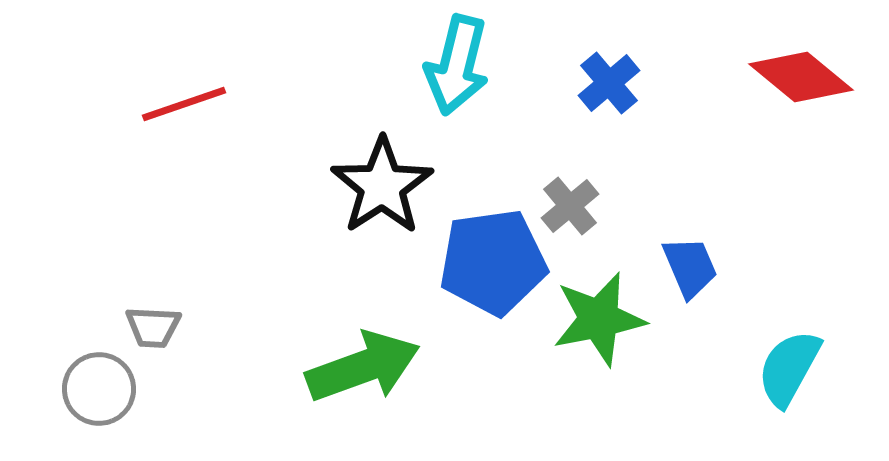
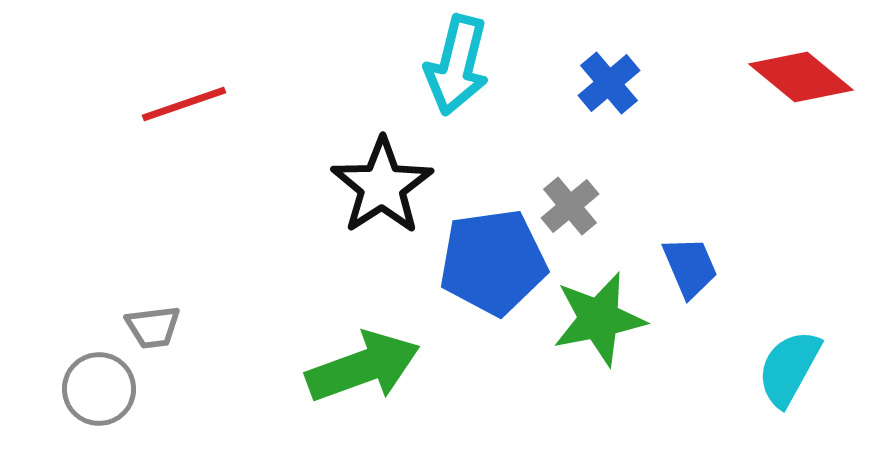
gray trapezoid: rotated 10 degrees counterclockwise
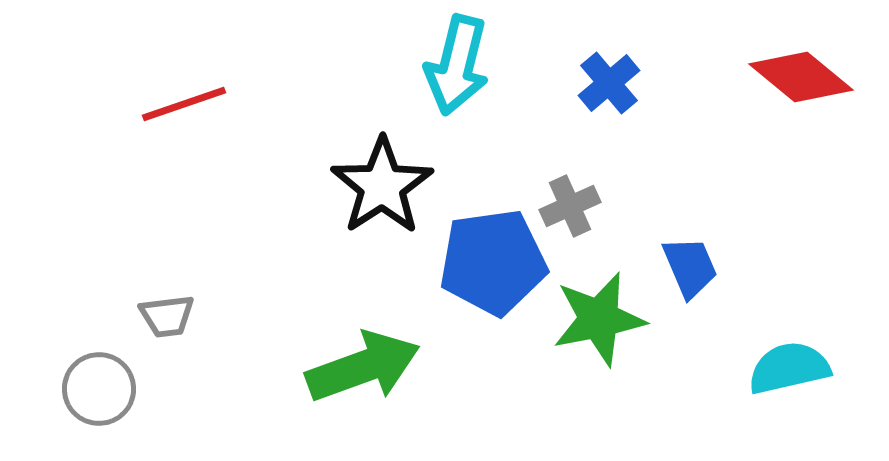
gray cross: rotated 16 degrees clockwise
gray trapezoid: moved 14 px right, 11 px up
cyan semicircle: rotated 48 degrees clockwise
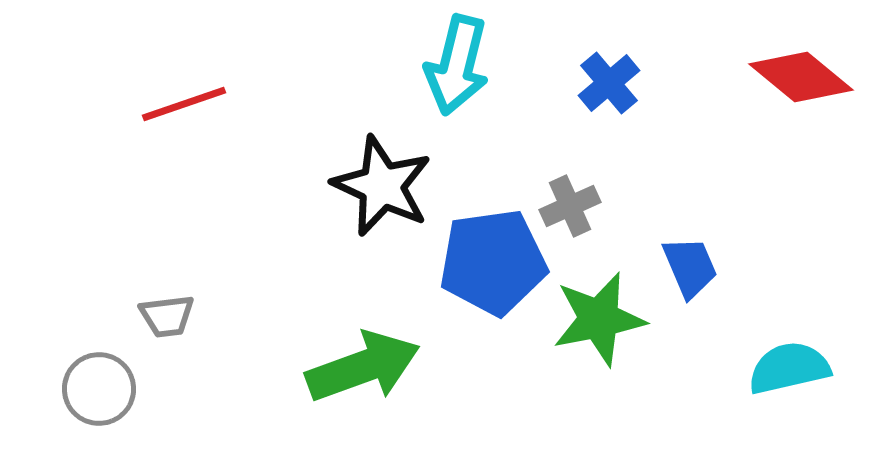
black star: rotated 14 degrees counterclockwise
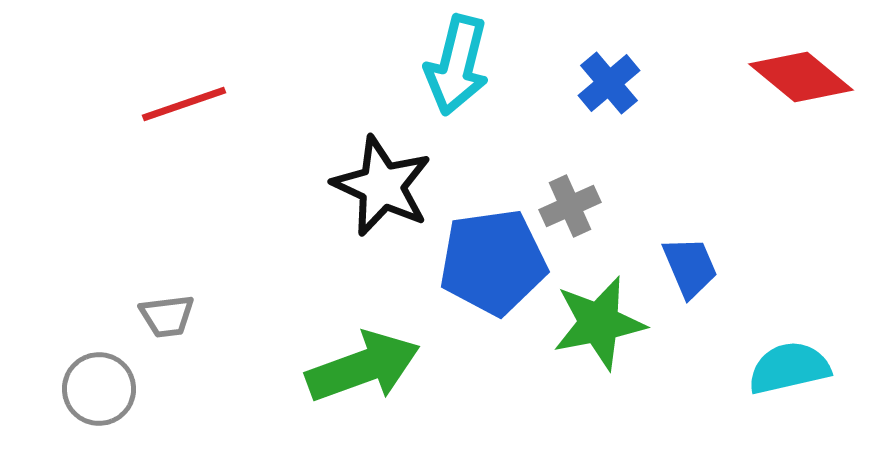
green star: moved 4 px down
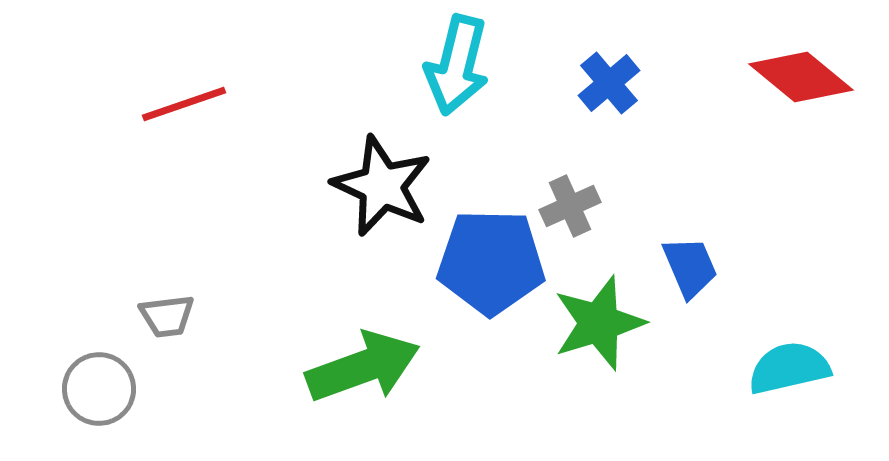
blue pentagon: moved 2 px left; rotated 9 degrees clockwise
green star: rotated 6 degrees counterclockwise
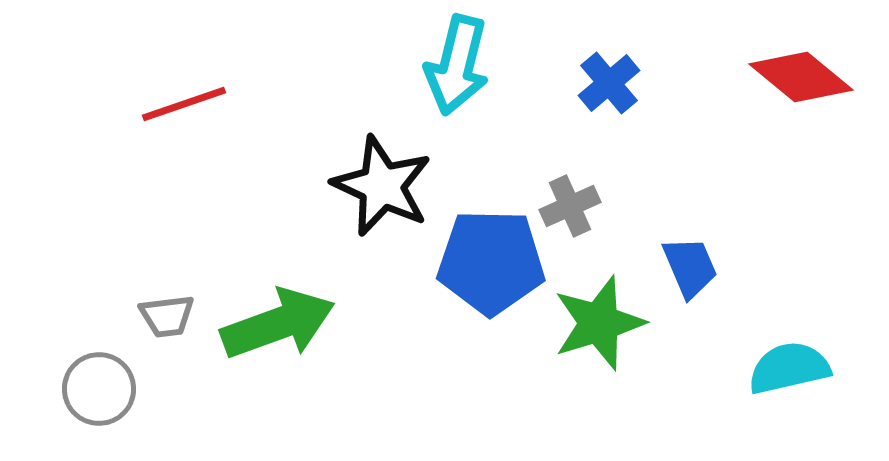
green arrow: moved 85 px left, 43 px up
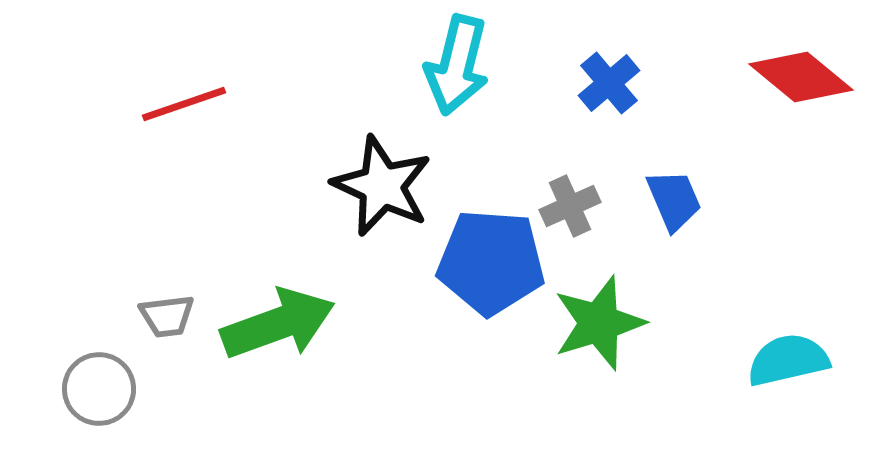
blue pentagon: rotated 3 degrees clockwise
blue trapezoid: moved 16 px left, 67 px up
cyan semicircle: moved 1 px left, 8 px up
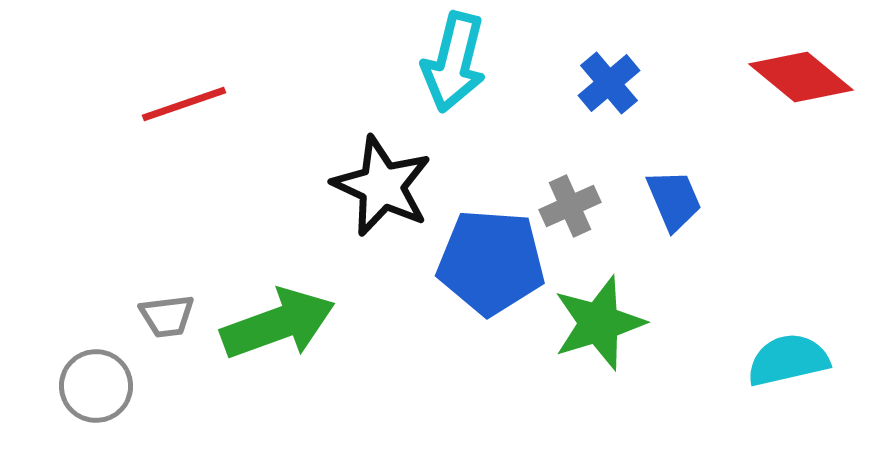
cyan arrow: moved 3 px left, 3 px up
gray circle: moved 3 px left, 3 px up
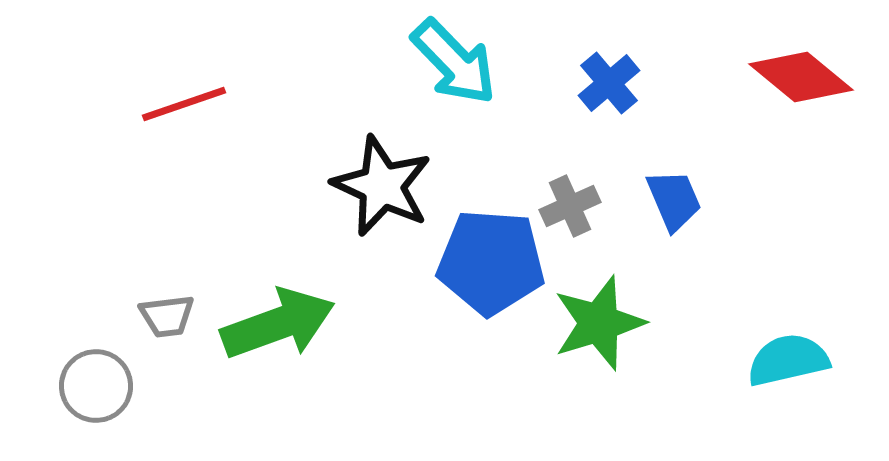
cyan arrow: rotated 58 degrees counterclockwise
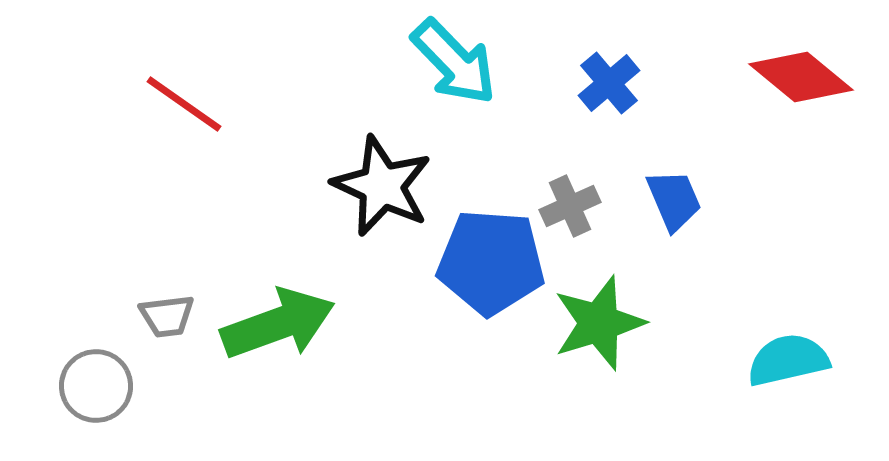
red line: rotated 54 degrees clockwise
